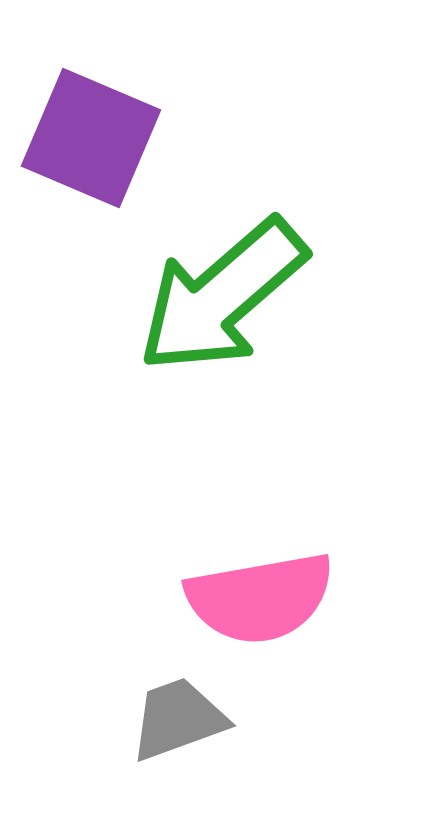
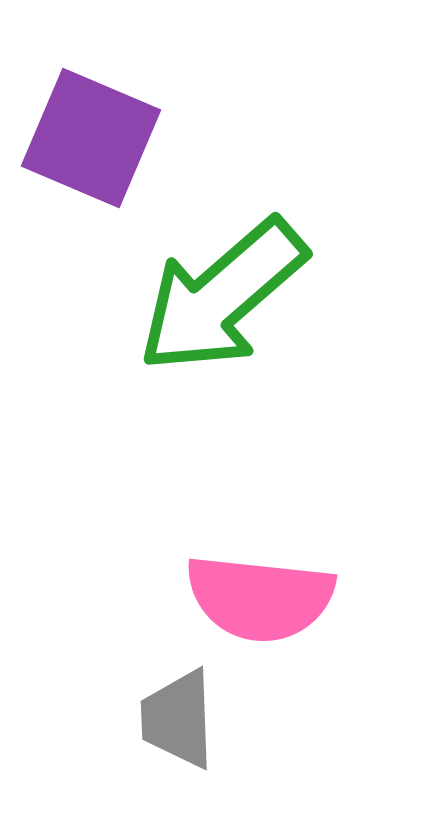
pink semicircle: rotated 16 degrees clockwise
gray trapezoid: rotated 72 degrees counterclockwise
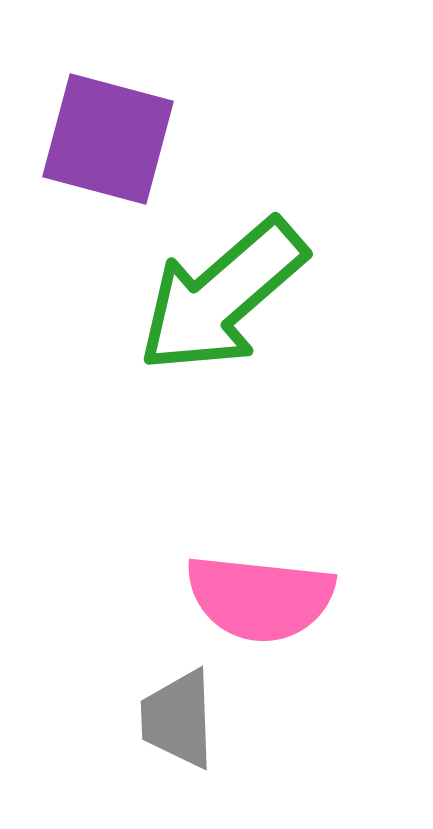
purple square: moved 17 px right, 1 px down; rotated 8 degrees counterclockwise
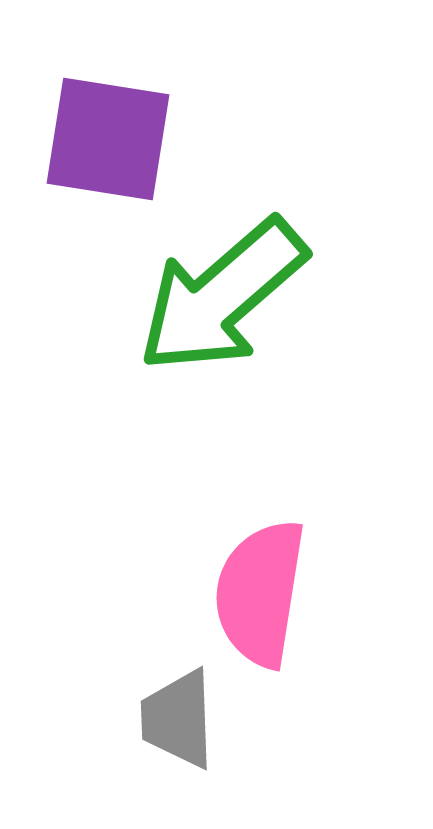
purple square: rotated 6 degrees counterclockwise
pink semicircle: moved 5 px up; rotated 93 degrees clockwise
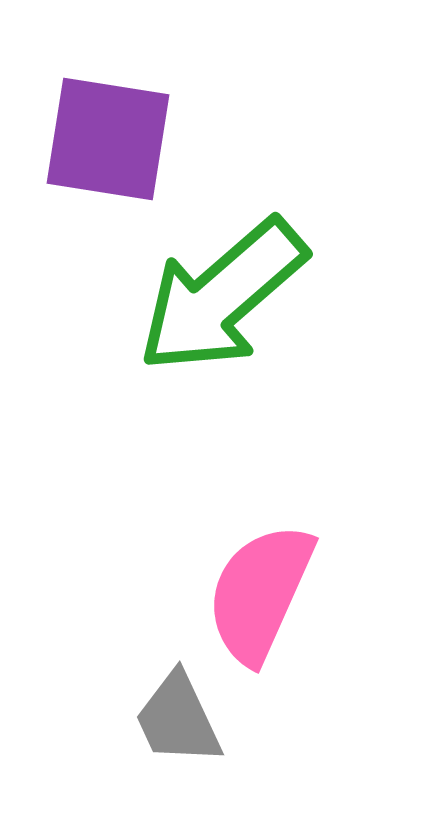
pink semicircle: rotated 15 degrees clockwise
gray trapezoid: rotated 23 degrees counterclockwise
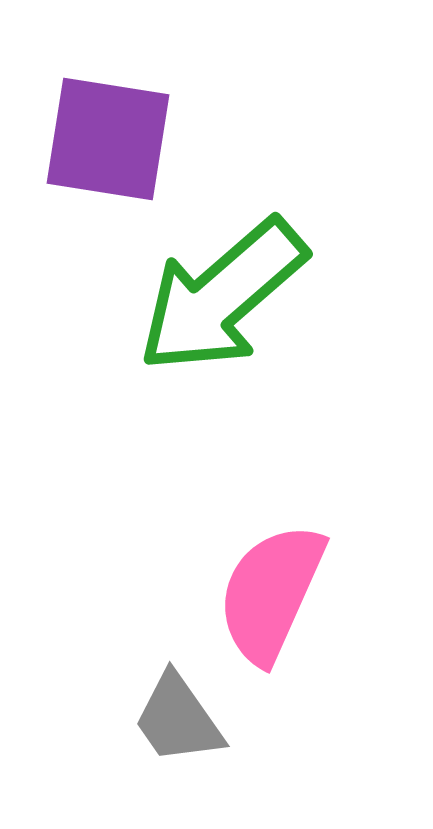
pink semicircle: moved 11 px right
gray trapezoid: rotated 10 degrees counterclockwise
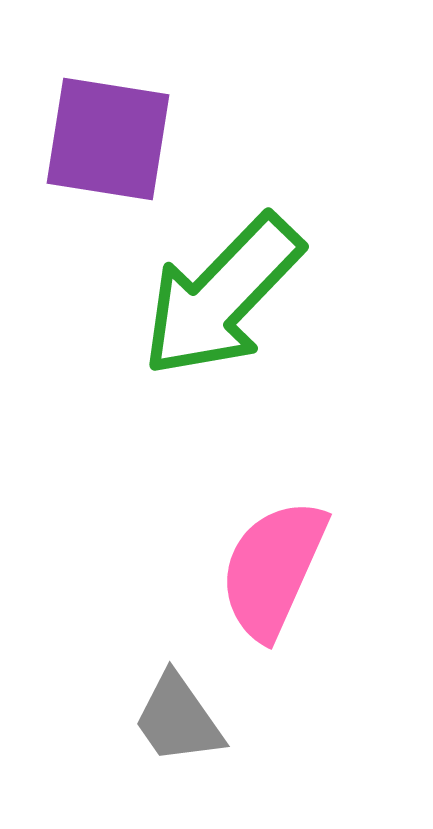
green arrow: rotated 5 degrees counterclockwise
pink semicircle: moved 2 px right, 24 px up
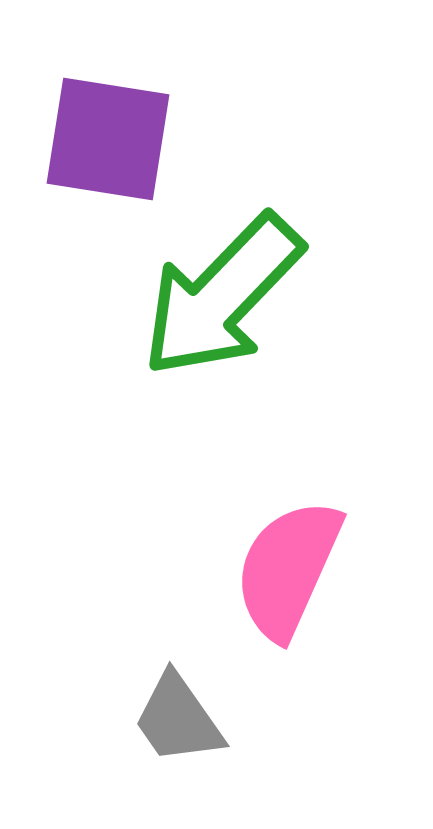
pink semicircle: moved 15 px right
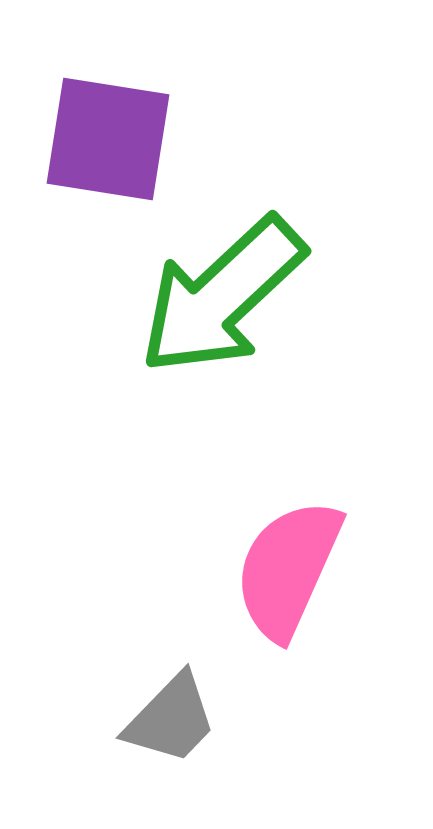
green arrow: rotated 3 degrees clockwise
gray trapezoid: moved 7 px left; rotated 101 degrees counterclockwise
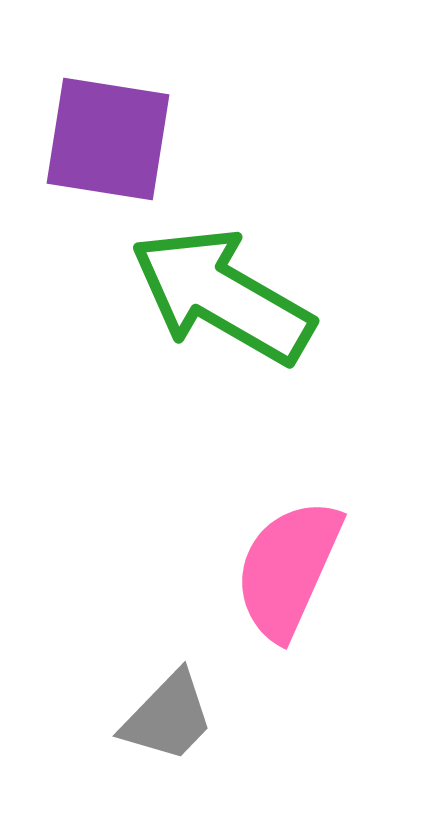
green arrow: rotated 73 degrees clockwise
gray trapezoid: moved 3 px left, 2 px up
